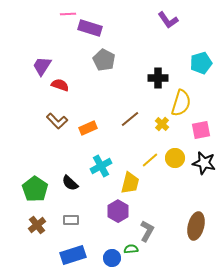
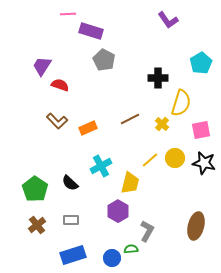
purple rectangle: moved 1 px right, 3 px down
cyan pentagon: rotated 15 degrees counterclockwise
brown line: rotated 12 degrees clockwise
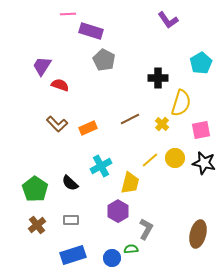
brown L-shape: moved 3 px down
brown ellipse: moved 2 px right, 8 px down
gray L-shape: moved 1 px left, 2 px up
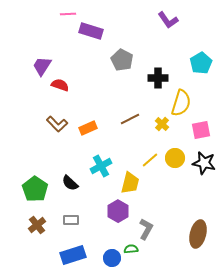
gray pentagon: moved 18 px right
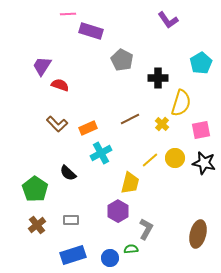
cyan cross: moved 13 px up
black semicircle: moved 2 px left, 10 px up
blue circle: moved 2 px left
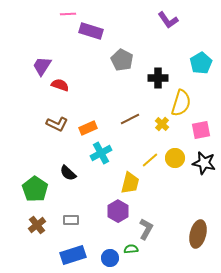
brown L-shape: rotated 20 degrees counterclockwise
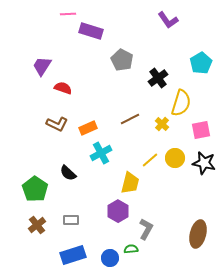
black cross: rotated 36 degrees counterclockwise
red semicircle: moved 3 px right, 3 px down
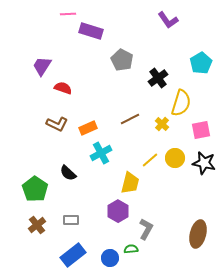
blue rectangle: rotated 20 degrees counterclockwise
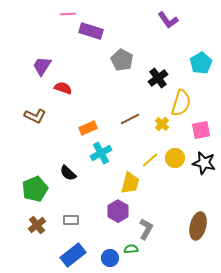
brown L-shape: moved 22 px left, 8 px up
green pentagon: rotated 15 degrees clockwise
brown ellipse: moved 8 px up
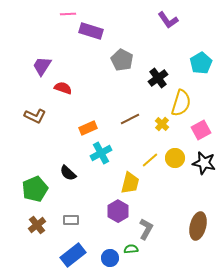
pink square: rotated 18 degrees counterclockwise
